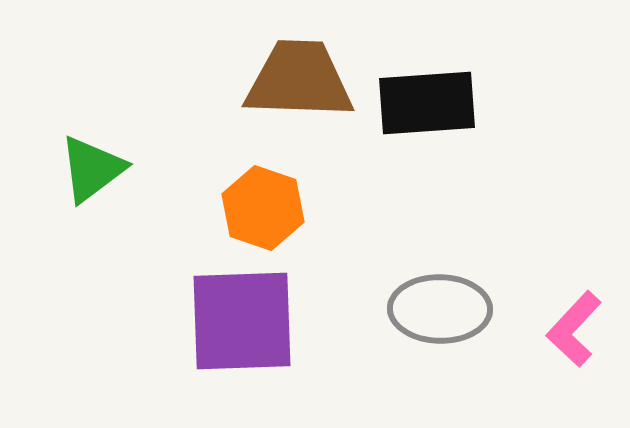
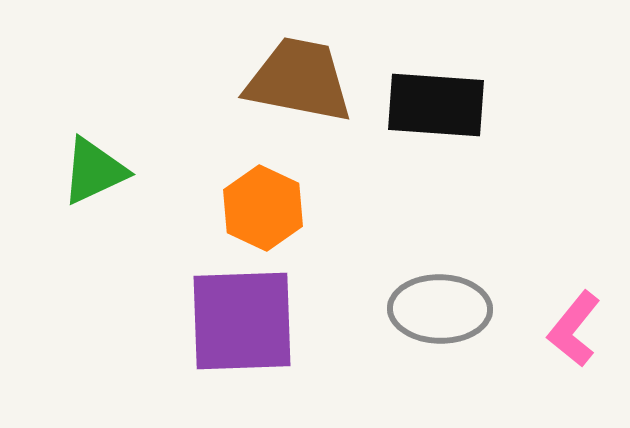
brown trapezoid: rotated 9 degrees clockwise
black rectangle: moved 9 px right, 2 px down; rotated 8 degrees clockwise
green triangle: moved 2 px right, 2 px down; rotated 12 degrees clockwise
orange hexagon: rotated 6 degrees clockwise
pink L-shape: rotated 4 degrees counterclockwise
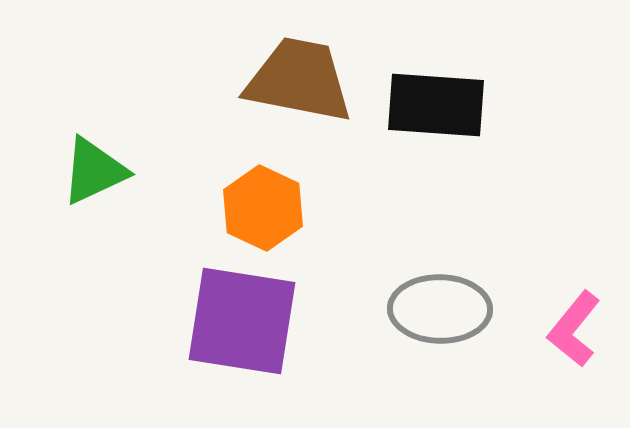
purple square: rotated 11 degrees clockwise
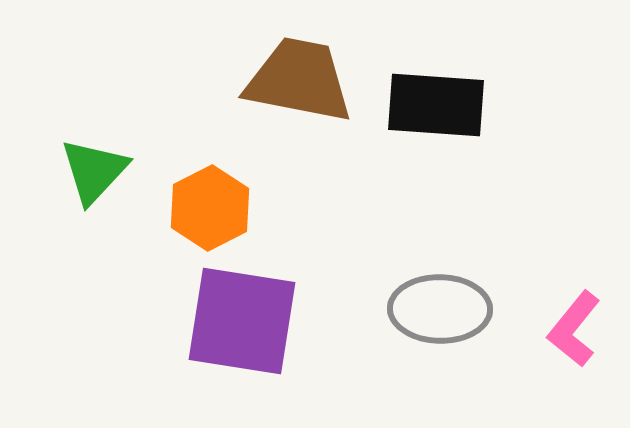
green triangle: rotated 22 degrees counterclockwise
orange hexagon: moved 53 px left; rotated 8 degrees clockwise
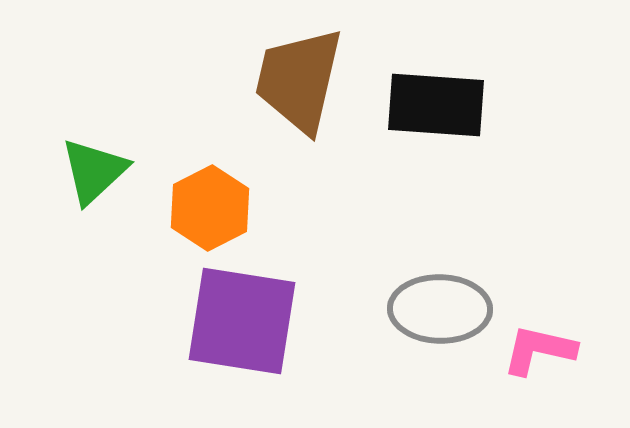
brown trapezoid: rotated 88 degrees counterclockwise
green triangle: rotated 4 degrees clockwise
pink L-shape: moved 35 px left, 21 px down; rotated 64 degrees clockwise
